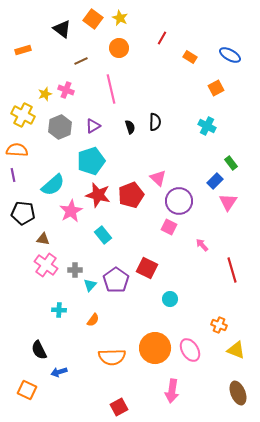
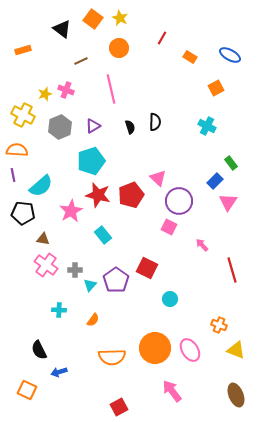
cyan semicircle at (53, 185): moved 12 px left, 1 px down
pink arrow at (172, 391): rotated 135 degrees clockwise
brown ellipse at (238, 393): moved 2 px left, 2 px down
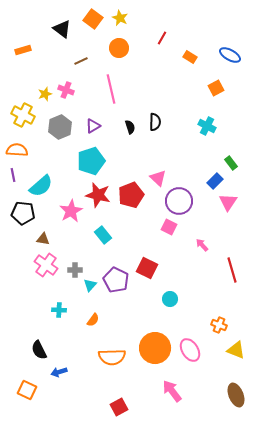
purple pentagon at (116, 280): rotated 10 degrees counterclockwise
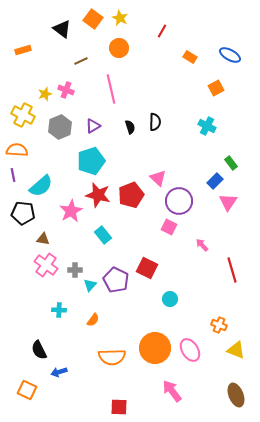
red line at (162, 38): moved 7 px up
red square at (119, 407): rotated 30 degrees clockwise
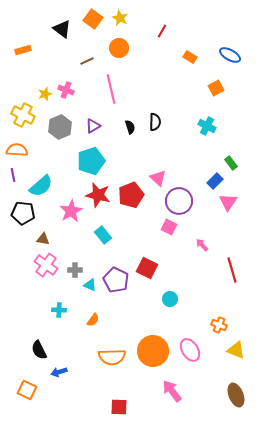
brown line at (81, 61): moved 6 px right
cyan triangle at (90, 285): rotated 48 degrees counterclockwise
orange circle at (155, 348): moved 2 px left, 3 px down
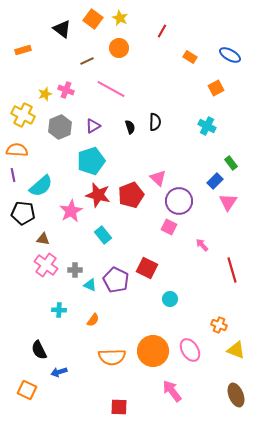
pink line at (111, 89): rotated 48 degrees counterclockwise
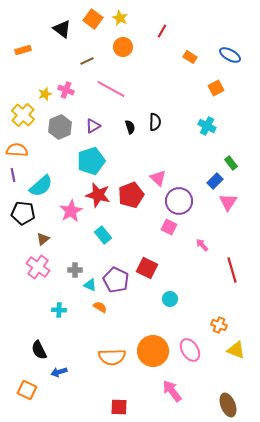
orange circle at (119, 48): moved 4 px right, 1 px up
yellow cross at (23, 115): rotated 15 degrees clockwise
brown triangle at (43, 239): rotated 48 degrees counterclockwise
pink cross at (46, 265): moved 8 px left, 2 px down
orange semicircle at (93, 320): moved 7 px right, 13 px up; rotated 96 degrees counterclockwise
brown ellipse at (236, 395): moved 8 px left, 10 px down
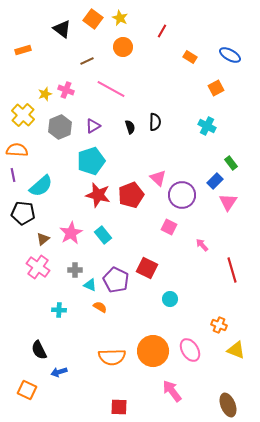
purple circle at (179, 201): moved 3 px right, 6 px up
pink star at (71, 211): moved 22 px down
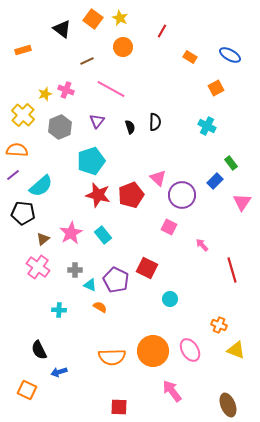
purple triangle at (93, 126): moved 4 px right, 5 px up; rotated 21 degrees counterclockwise
purple line at (13, 175): rotated 64 degrees clockwise
pink triangle at (228, 202): moved 14 px right
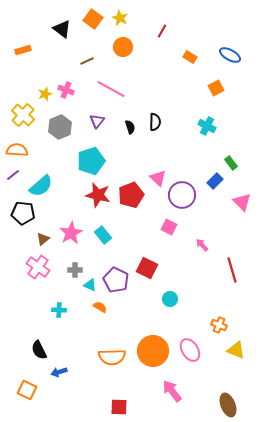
pink triangle at (242, 202): rotated 18 degrees counterclockwise
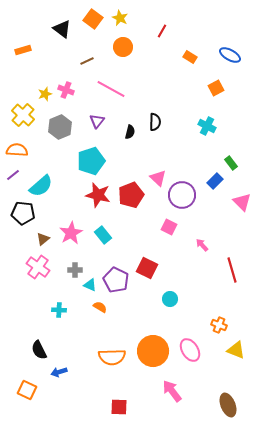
black semicircle at (130, 127): moved 5 px down; rotated 32 degrees clockwise
